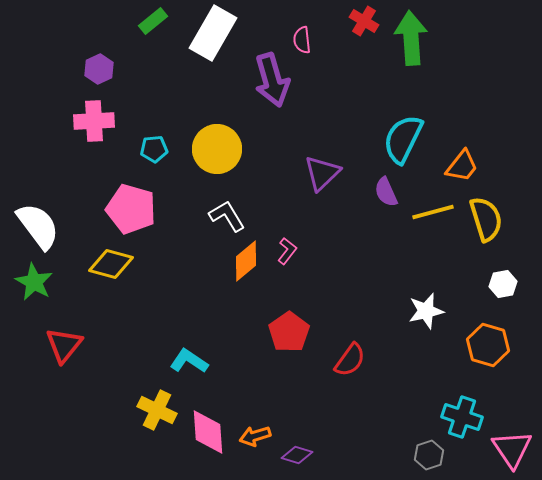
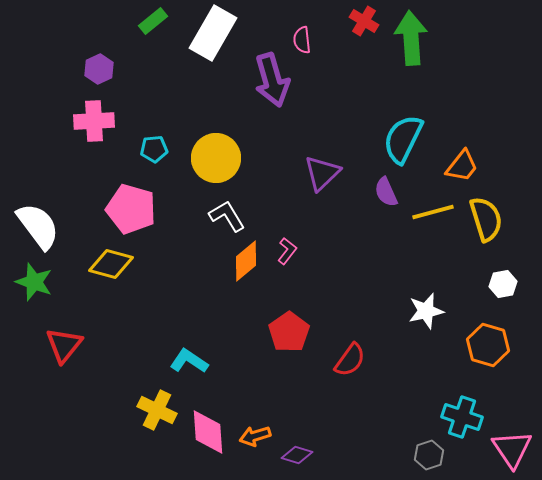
yellow circle: moved 1 px left, 9 px down
green star: rotated 9 degrees counterclockwise
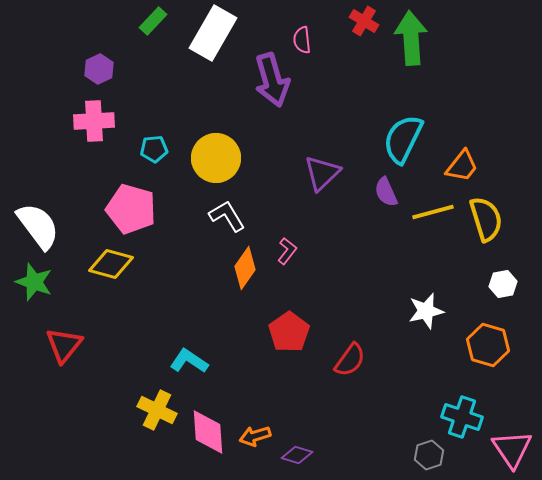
green rectangle: rotated 8 degrees counterclockwise
orange diamond: moved 1 px left, 7 px down; rotated 15 degrees counterclockwise
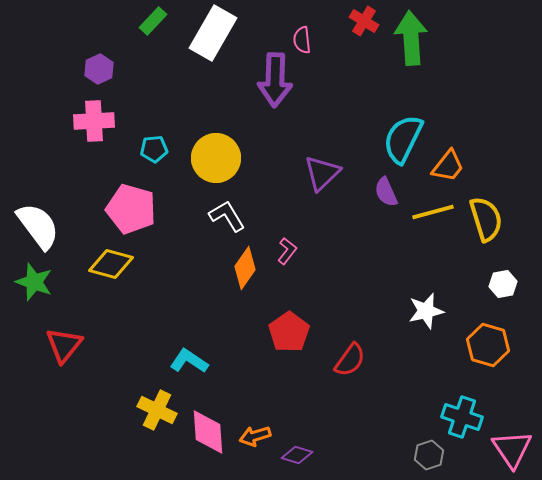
purple arrow: moved 3 px right; rotated 18 degrees clockwise
orange trapezoid: moved 14 px left
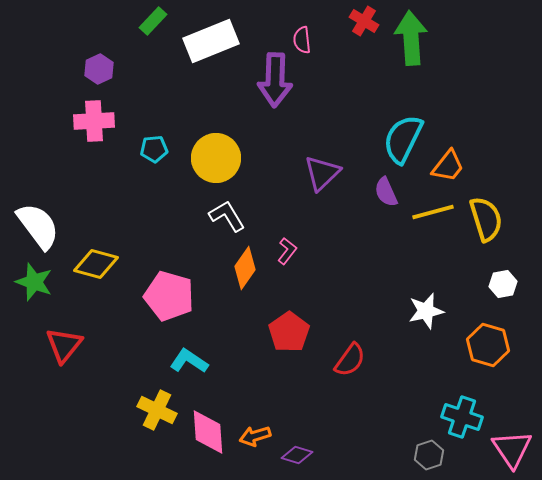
white rectangle: moved 2 px left, 8 px down; rotated 38 degrees clockwise
pink pentagon: moved 38 px right, 87 px down
yellow diamond: moved 15 px left
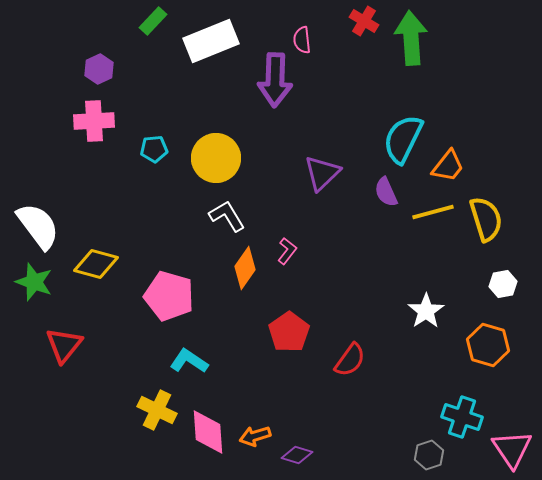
white star: rotated 21 degrees counterclockwise
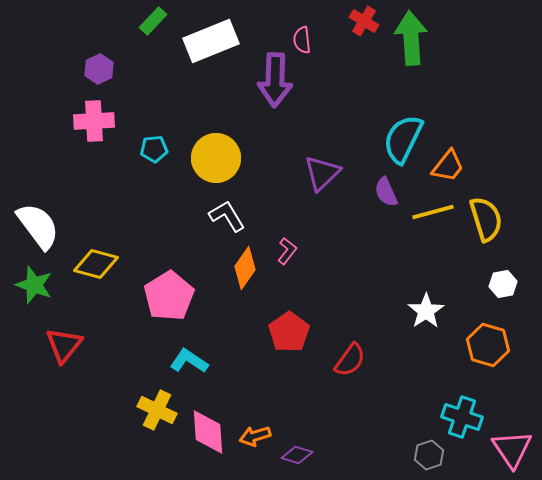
green star: moved 3 px down
pink pentagon: rotated 24 degrees clockwise
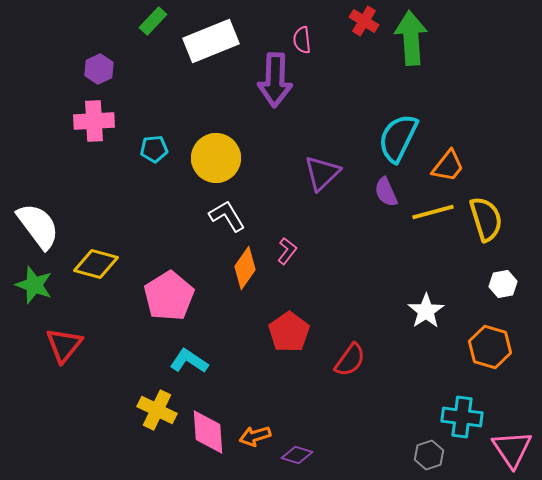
cyan semicircle: moved 5 px left, 1 px up
orange hexagon: moved 2 px right, 2 px down
cyan cross: rotated 12 degrees counterclockwise
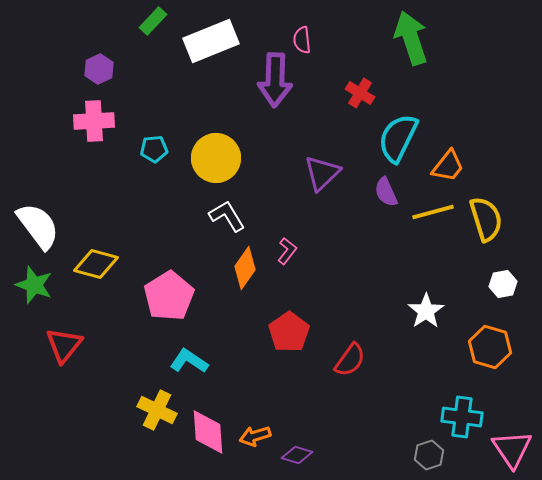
red cross: moved 4 px left, 72 px down
green arrow: rotated 14 degrees counterclockwise
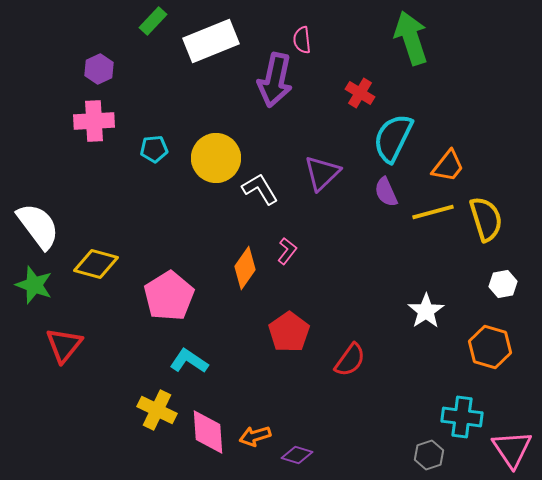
purple arrow: rotated 10 degrees clockwise
cyan semicircle: moved 5 px left
white L-shape: moved 33 px right, 27 px up
